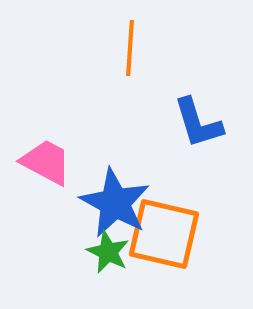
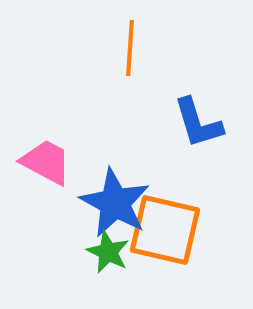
orange square: moved 1 px right, 4 px up
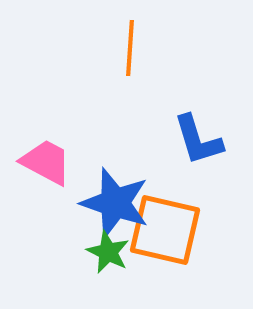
blue L-shape: moved 17 px down
blue star: rotated 10 degrees counterclockwise
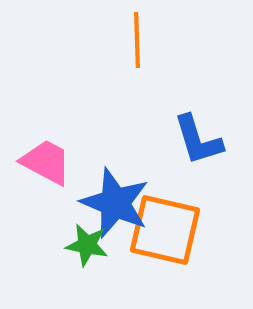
orange line: moved 7 px right, 8 px up; rotated 6 degrees counterclockwise
blue star: rotated 4 degrees clockwise
green star: moved 21 px left, 7 px up; rotated 15 degrees counterclockwise
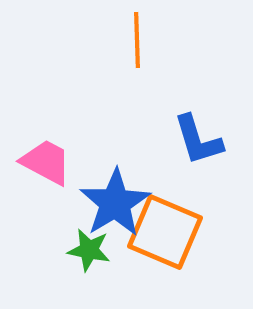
blue star: rotated 18 degrees clockwise
orange square: moved 2 px down; rotated 10 degrees clockwise
green star: moved 2 px right, 5 px down
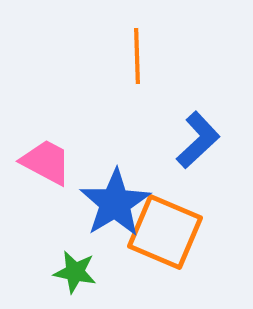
orange line: moved 16 px down
blue L-shape: rotated 116 degrees counterclockwise
green star: moved 14 px left, 22 px down
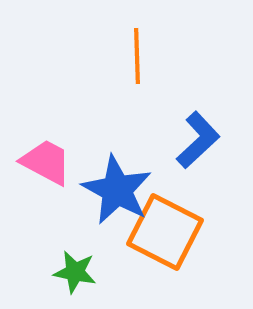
blue star: moved 2 px right, 13 px up; rotated 12 degrees counterclockwise
orange square: rotated 4 degrees clockwise
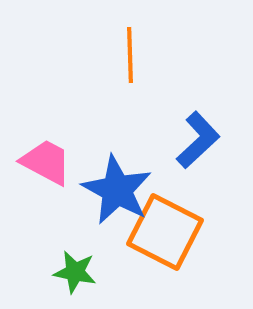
orange line: moved 7 px left, 1 px up
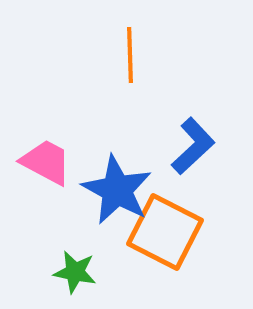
blue L-shape: moved 5 px left, 6 px down
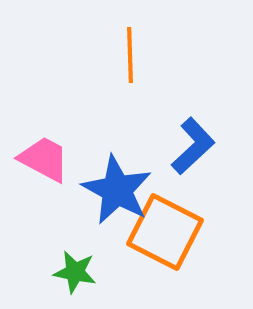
pink trapezoid: moved 2 px left, 3 px up
